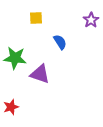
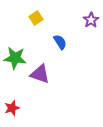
yellow square: rotated 32 degrees counterclockwise
red star: moved 1 px right, 1 px down
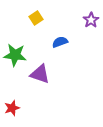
blue semicircle: rotated 77 degrees counterclockwise
green star: moved 3 px up
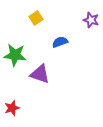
purple star: rotated 21 degrees counterclockwise
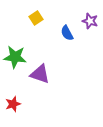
purple star: moved 1 px left, 1 px down
blue semicircle: moved 7 px right, 9 px up; rotated 98 degrees counterclockwise
green star: moved 2 px down
red star: moved 1 px right, 4 px up
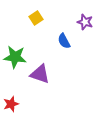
purple star: moved 5 px left, 1 px down
blue semicircle: moved 3 px left, 8 px down
red star: moved 2 px left
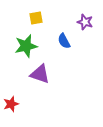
yellow square: rotated 24 degrees clockwise
green star: moved 11 px right, 11 px up; rotated 20 degrees counterclockwise
